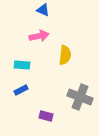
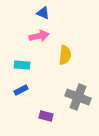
blue triangle: moved 3 px down
gray cross: moved 2 px left
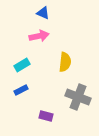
yellow semicircle: moved 7 px down
cyan rectangle: rotated 35 degrees counterclockwise
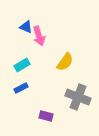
blue triangle: moved 17 px left, 14 px down
pink arrow: rotated 84 degrees clockwise
yellow semicircle: rotated 30 degrees clockwise
blue rectangle: moved 2 px up
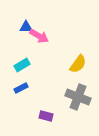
blue triangle: rotated 24 degrees counterclockwise
pink arrow: rotated 42 degrees counterclockwise
yellow semicircle: moved 13 px right, 2 px down
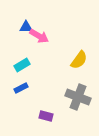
yellow semicircle: moved 1 px right, 4 px up
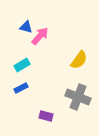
blue triangle: rotated 16 degrees clockwise
pink arrow: moved 1 px right; rotated 78 degrees counterclockwise
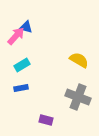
pink arrow: moved 24 px left
yellow semicircle: rotated 96 degrees counterclockwise
blue rectangle: rotated 16 degrees clockwise
purple rectangle: moved 4 px down
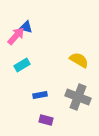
blue rectangle: moved 19 px right, 7 px down
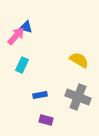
cyan rectangle: rotated 35 degrees counterclockwise
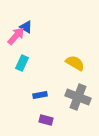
blue triangle: rotated 16 degrees clockwise
yellow semicircle: moved 4 px left, 3 px down
cyan rectangle: moved 2 px up
